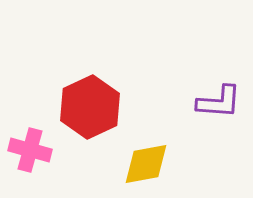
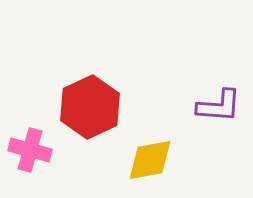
purple L-shape: moved 4 px down
yellow diamond: moved 4 px right, 4 px up
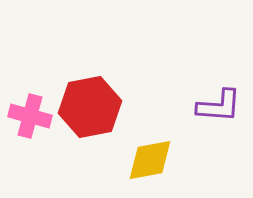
red hexagon: rotated 14 degrees clockwise
pink cross: moved 34 px up
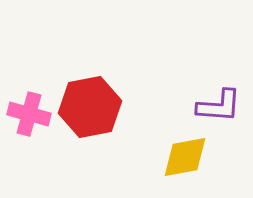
pink cross: moved 1 px left, 2 px up
yellow diamond: moved 35 px right, 3 px up
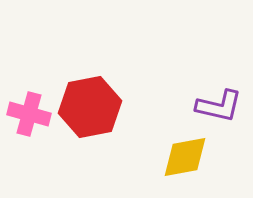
purple L-shape: rotated 9 degrees clockwise
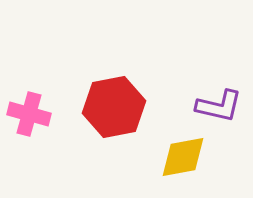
red hexagon: moved 24 px right
yellow diamond: moved 2 px left
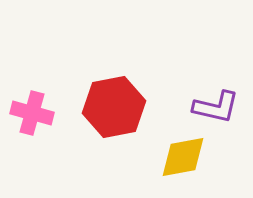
purple L-shape: moved 3 px left, 1 px down
pink cross: moved 3 px right, 1 px up
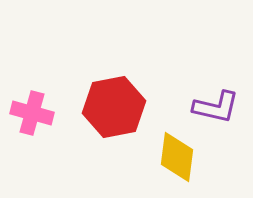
yellow diamond: moved 6 px left; rotated 72 degrees counterclockwise
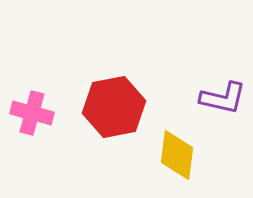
purple L-shape: moved 7 px right, 9 px up
yellow diamond: moved 2 px up
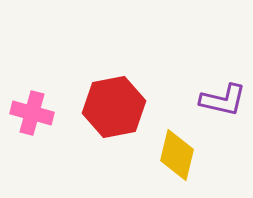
purple L-shape: moved 2 px down
yellow diamond: rotated 6 degrees clockwise
